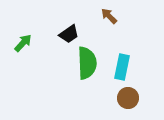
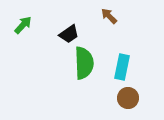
green arrow: moved 18 px up
green semicircle: moved 3 px left
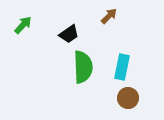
brown arrow: rotated 90 degrees clockwise
green semicircle: moved 1 px left, 4 px down
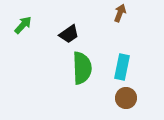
brown arrow: moved 11 px right, 3 px up; rotated 24 degrees counterclockwise
green semicircle: moved 1 px left, 1 px down
brown circle: moved 2 px left
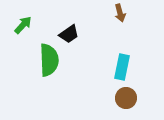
brown arrow: rotated 144 degrees clockwise
green semicircle: moved 33 px left, 8 px up
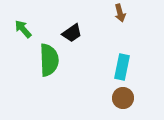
green arrow: moved 4 px down; rotated 84 degrees counterclockwise
black trapezoid: moved 3 px right, 1 px up
brown circle: moved 3 px left
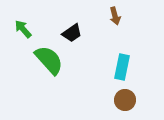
brown arrow: moved 5 px left, 3 px down
green semicircle: rotated 40 degrees counterclockwise
brown circle: moved 2 px right, 2 px down
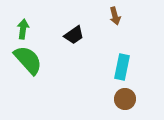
green arrow: rotated 48 degrees clockwise
black trapezoid: moved 2 px right, 2 px down
green semicircle: moved 21 px left
brown circle: moved 1 px up
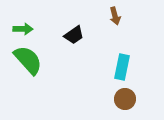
green arrow: rotated 84 degrees clockwise
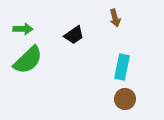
brown arrow: moved 2 px down
green semicircle: rotated 88 degrees clockwise
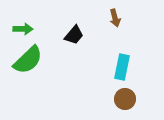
black trapezoid: rotated 15 degrees counterclockwise
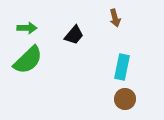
green arrow: moved 4 px right, 1 px up
